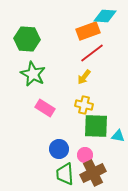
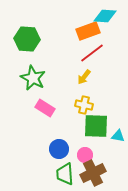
green star: moved 4 px down
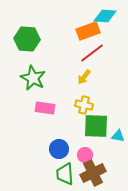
pink rectangle: rotated 24 degrees counterclockwise
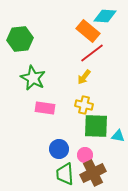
orange rectangle: rotated 60 degrees clockwise
green hexagon: moved 7 px left; rotated 10 degrees counterclockwise
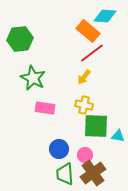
brown cross: rotated 10 degrees counterclockwise
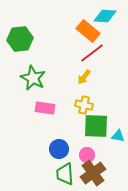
pink circle: moved 2 px right
